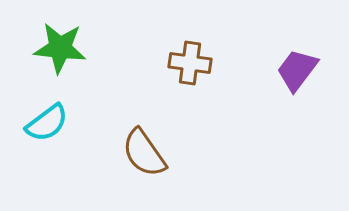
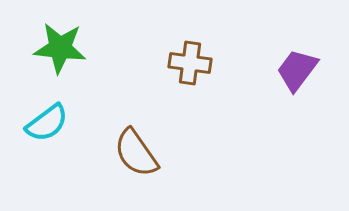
brown semicircle: moved 8 px left
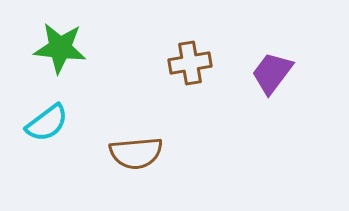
brown cross: rotated 18 degrees counterclockwise
purple trapezoid: moved 25 px left, 3 px down
brown semicircle: rotated 60 degrees counterclockwise
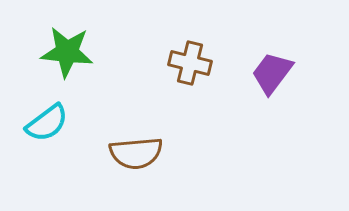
green star: moved 7 px right, 4 px down
brown cross: rotated 24 degrees clockwise
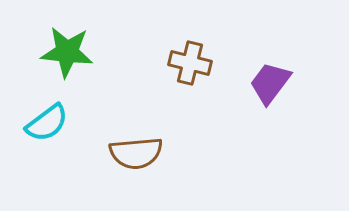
purple trapezoid: moved 2 px left, 10 px down
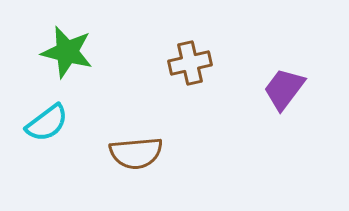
green star: rotated 8 degrees clockwise
brown cross: rotated 27 degrees counterclockwise
purple trapezoid: moved 14 px right, 6 px down
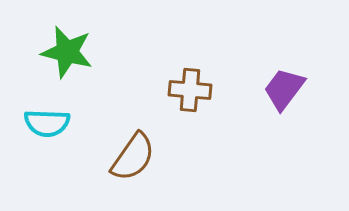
brown cross: moved 27 px down; rotated 18 degrees clockwise
cyan semicircle: rotated 39 degrees clockwise
brown semicircle: moved 3 px left, 4 px down; rotated 50 degrees counterclockwise
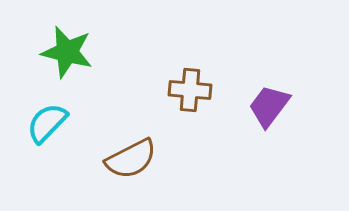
purple trapezoid: moved 15 px left, 17 px down
cyan semicircle: rotated 132 degrees clockwise
brown semicircle: moved 2 px left, 2 px down; rotated 28 degrees clockwise
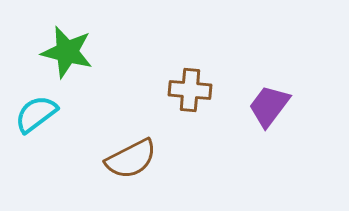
cyan semicircle: moved 11 px left, 9 px up; rotated 9 degrees clockwise
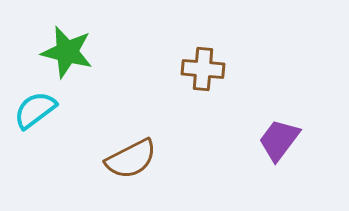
brown cross: moved 13 px right, 21 px up
purple trapezoid: moved 10 px right, 34 px down
cyan semicircle: moved 1 px left, 4 px up
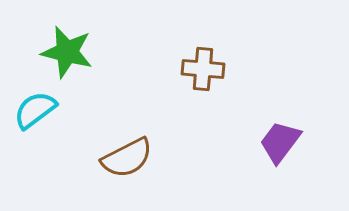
purple trapezoid: moved 1 px right, 2 px down
brown semicircle: moved 4 px left, 1 px up
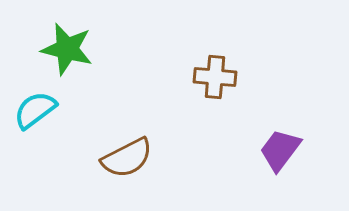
green star: moved 3 px up
brown cross: moved 12 px right, 8 px down
purple trapezoid: moved 8 px down
